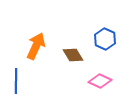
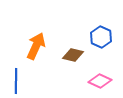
blue hexagon: moved 4 px left, 2 px up
brown diamond: rotated 45 degrees counterclockwise
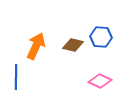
blue hexagon: rotated 20 degrees counterclockwise
brown diamond: moved 10 px up
blue line: moved 4 px up
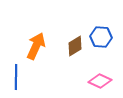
brown diamond: moved 2 px right, 1 px down; rotated 45 degrees counterclockwise
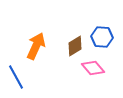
blue hexagon: moved 1 px right
blue line: rotated 30 degrees counterclockwise
pink diamond: moved 7 px left, 13 px up; rotated 25 degrees clockwise
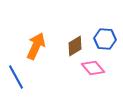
blue hexagon: moved 3 px right, 2 px down
